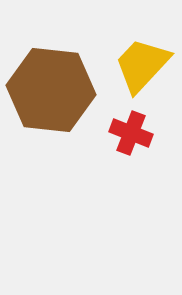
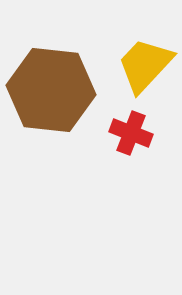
yellow trapezoid: moved 3 px right
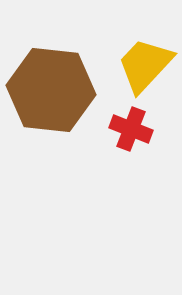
red cross: moved 4 px up
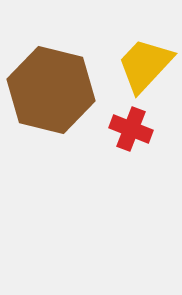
brown hexagon: rotated 8 degrees clockwise
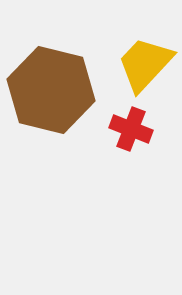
yellow trapezoid: moved 1 px up
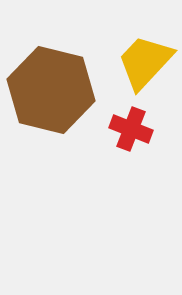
yellow trapezoid: moved 2 px up
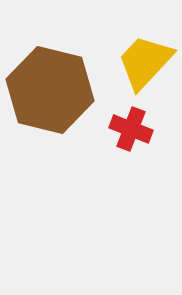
brown hexagon: moved 1 px left
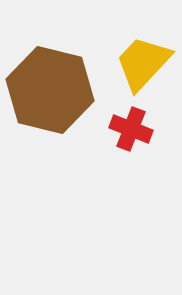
yellow trapezoid: moved 2 px left, 1 px down
